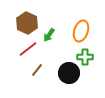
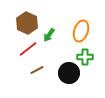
brown line: rotated 24 degrees clockwise
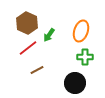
red line: moved 1 px up
black circle: moved 6 px right, 10 px down
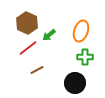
green arrow: rotated 16 degrees clockwise
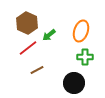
black circle: moved 1 px left
